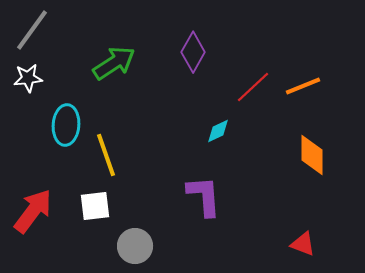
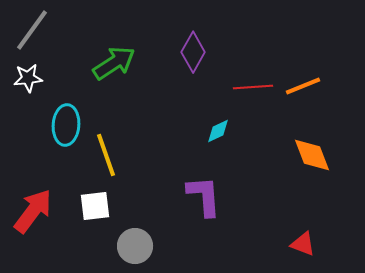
red line: rotated 39 degrees clockwise
orange diamond: rotated 21 degrees counterclockwise
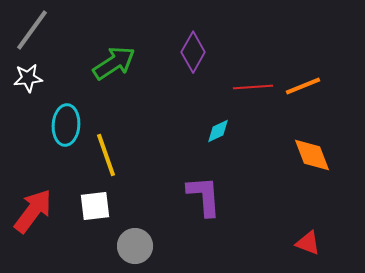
red triangle: moved 5 px right, 1 px up
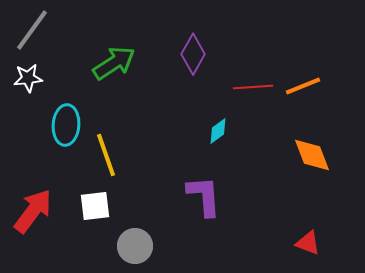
purple diamond: moved 2 px down
cyan diamond: rotated 12 degrees counterclockwise
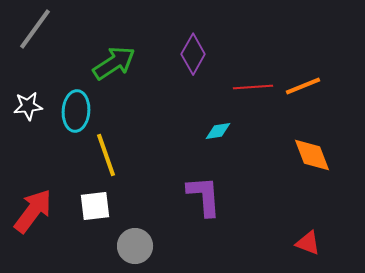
gray line: moved 3 px right, 1 px up
white star: moved 28 px down
cyan ellipse: moved 10 px right, 14 px up
cyan diamond: rotated 28 degrees clockwise
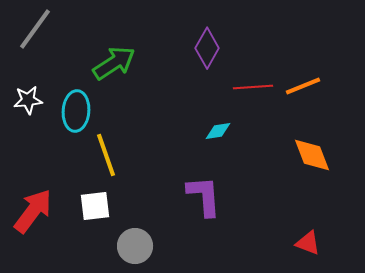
purple diamond: moved 14 px right, 6 px up
white star: moved 6 px up
